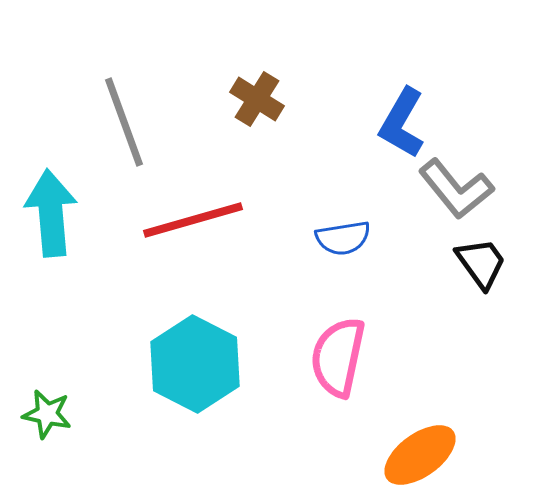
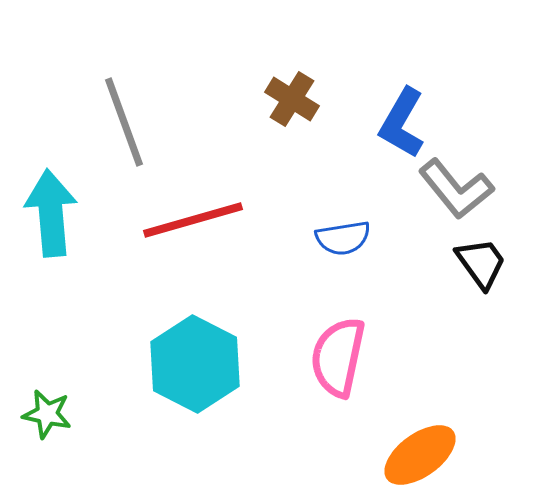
brown cross: moved 35 px right
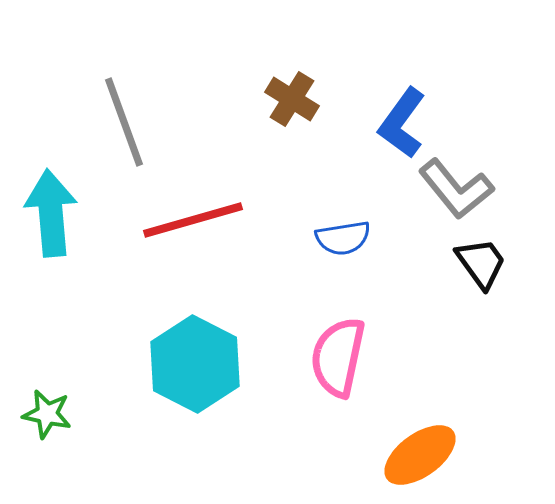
blue L-shape: rotated 6 degrees clockwise
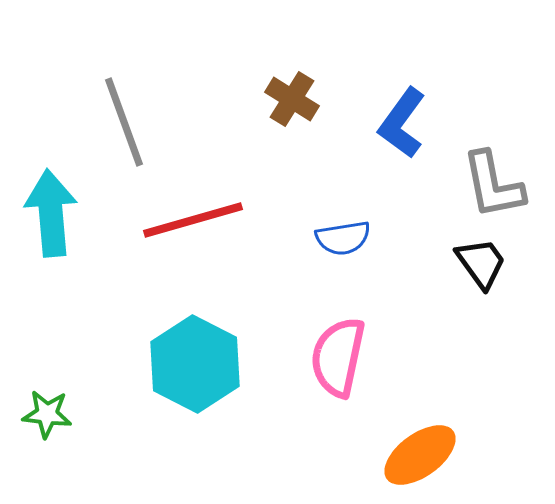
gray L-shape: moved 37 px right, 4 px up; rotated 28 degrees clockwise
green star: rotated 6 degrees counterclockwise
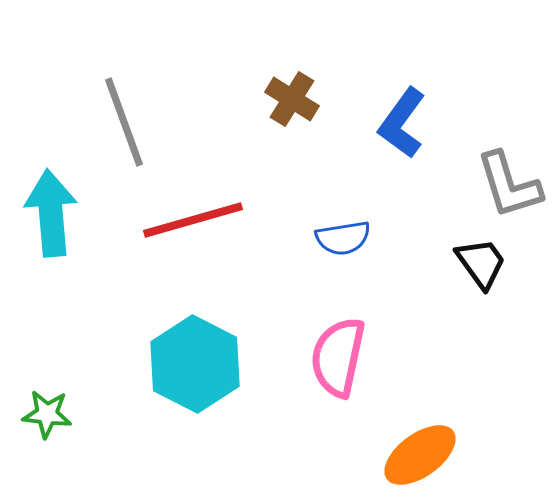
gray L-shape: moved 16 px right; rotated 6 degrees counterclockwise
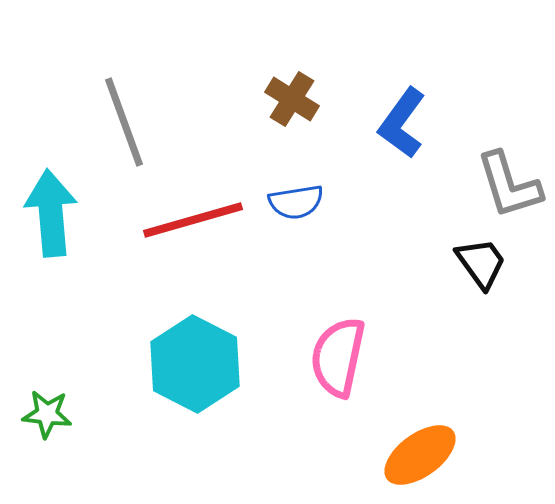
blue semicircle: moved 47 px left, 36 px up
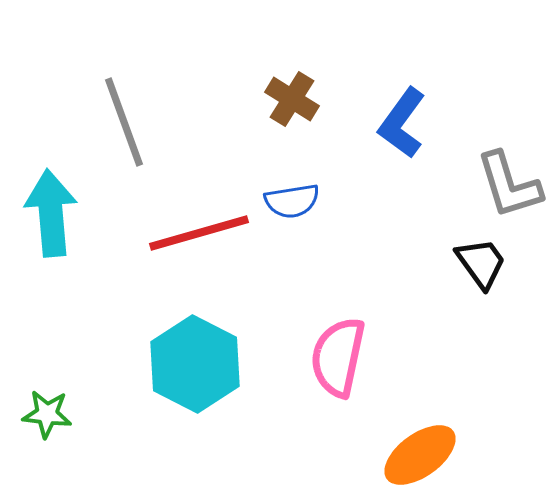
blue semicircle: moved 4 px left, 1 px up
red line: moved 6 px right, 13 px down
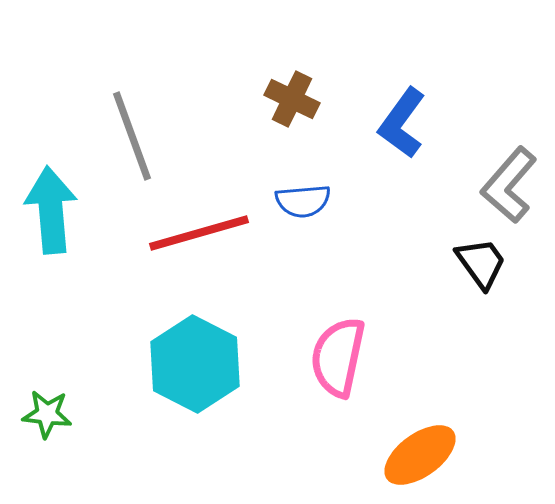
brown cross: rotated 6 degrees counterclockwise
gray line: moved 8 px right, 14 px down
gray L-shape: rotated 58 degrees clockwise
blue semicircle: moved 11 px right; rotated 4 degrees clockwise
cyan arrow: moved 3 px up
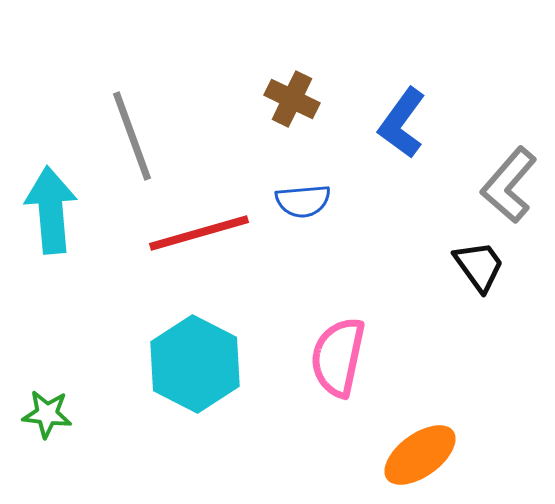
black trapezoid: moved 2 px left, 3 px down
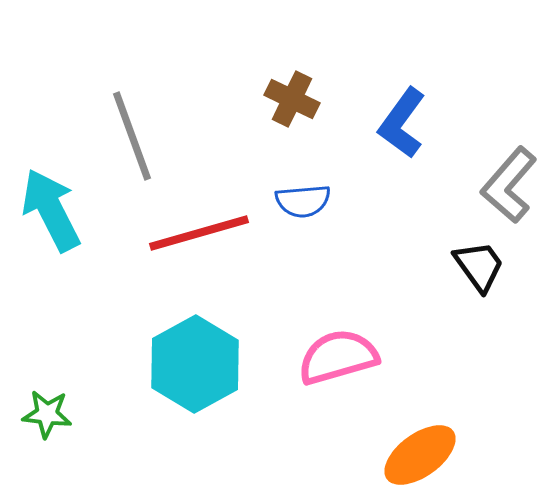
cyan arrow: rotated 22 degrees counterclockwise
pink semicircle: rotated 62 degrees clockwise
cyan hexagon: rotated 4 degrees clockwise
